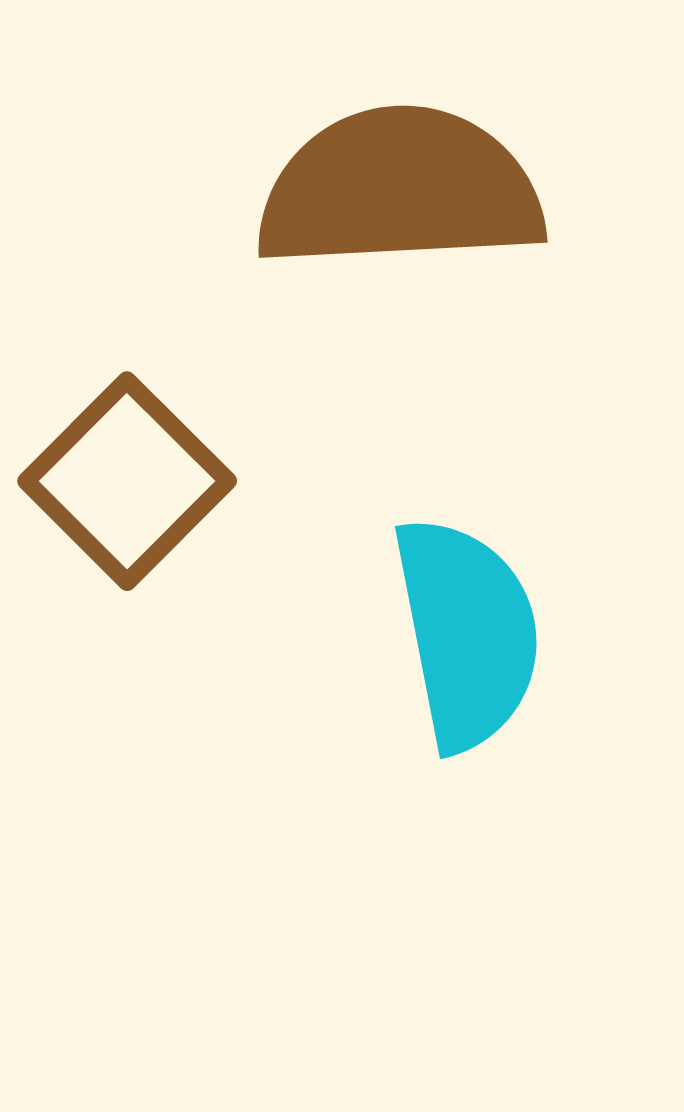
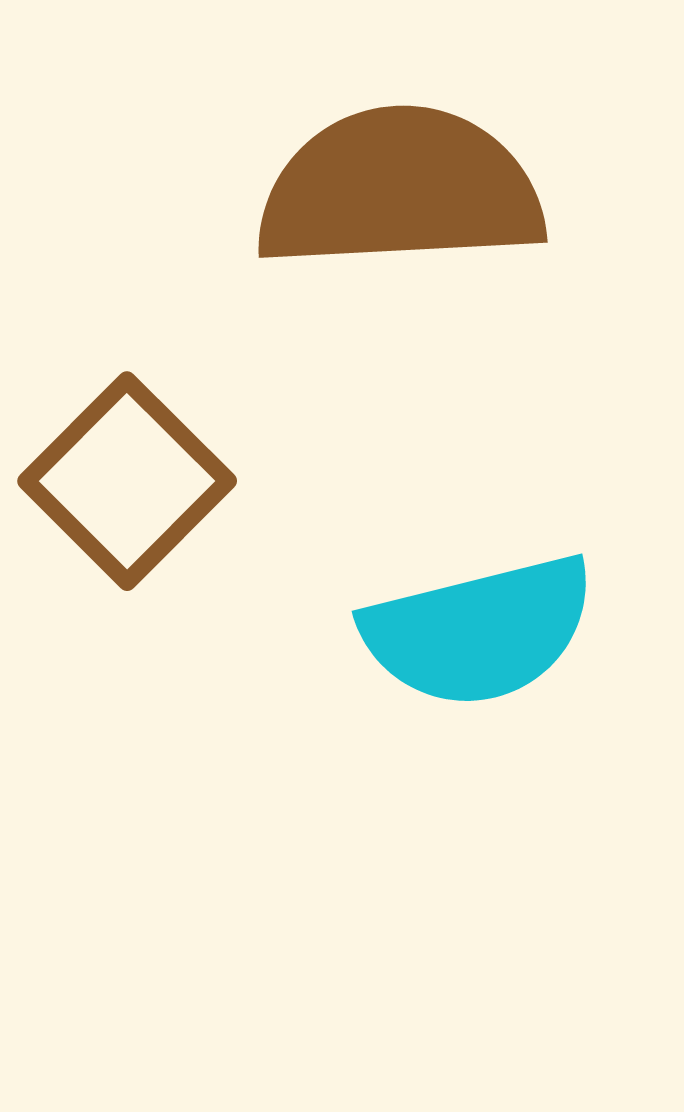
cyan semicircle: moved 12 px right, 2 px up; rotated 87 degrees clockwise
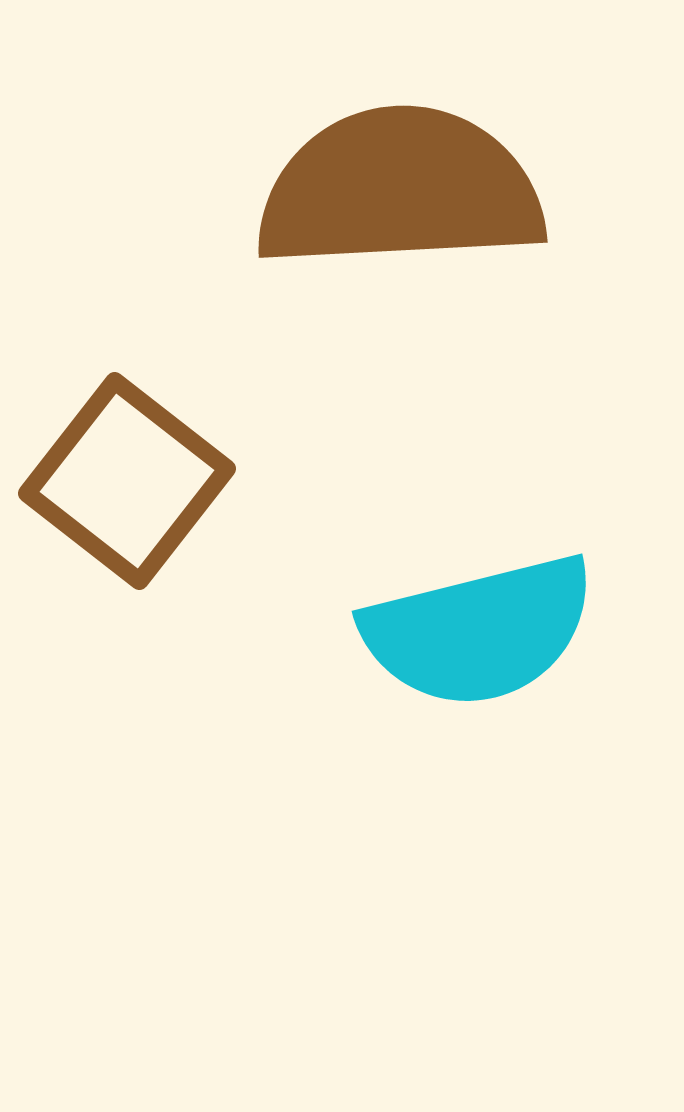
brown square: rotated 7 degrees counterclockwise
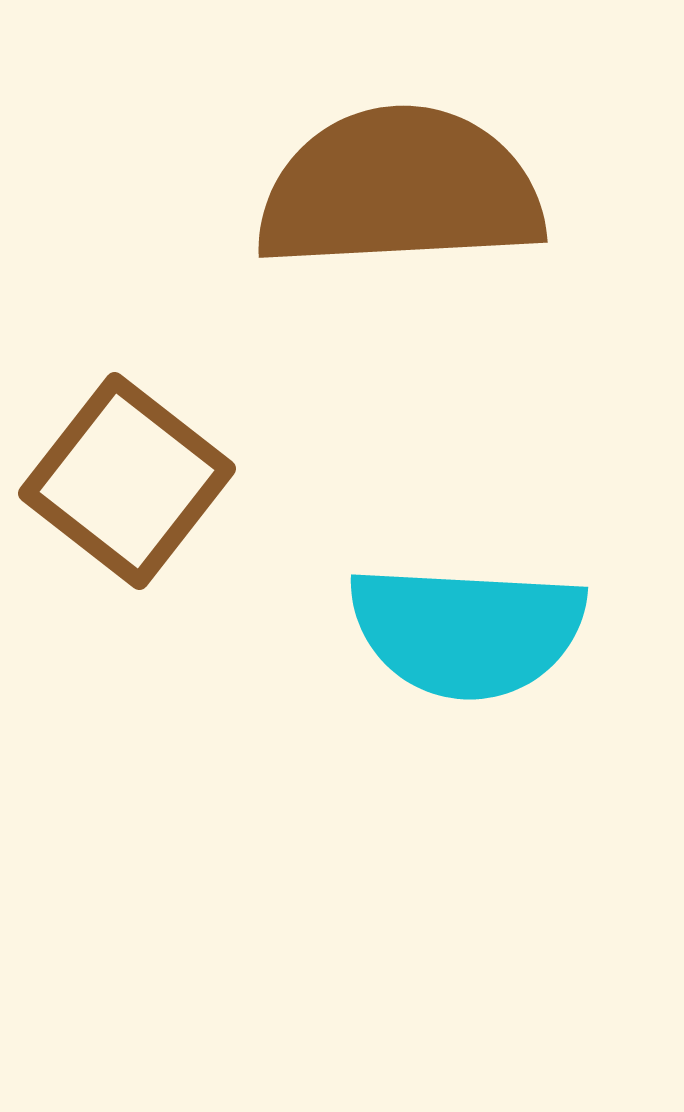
cyan semicircle: moved 12 px left; rotated 17 degrees clockwise
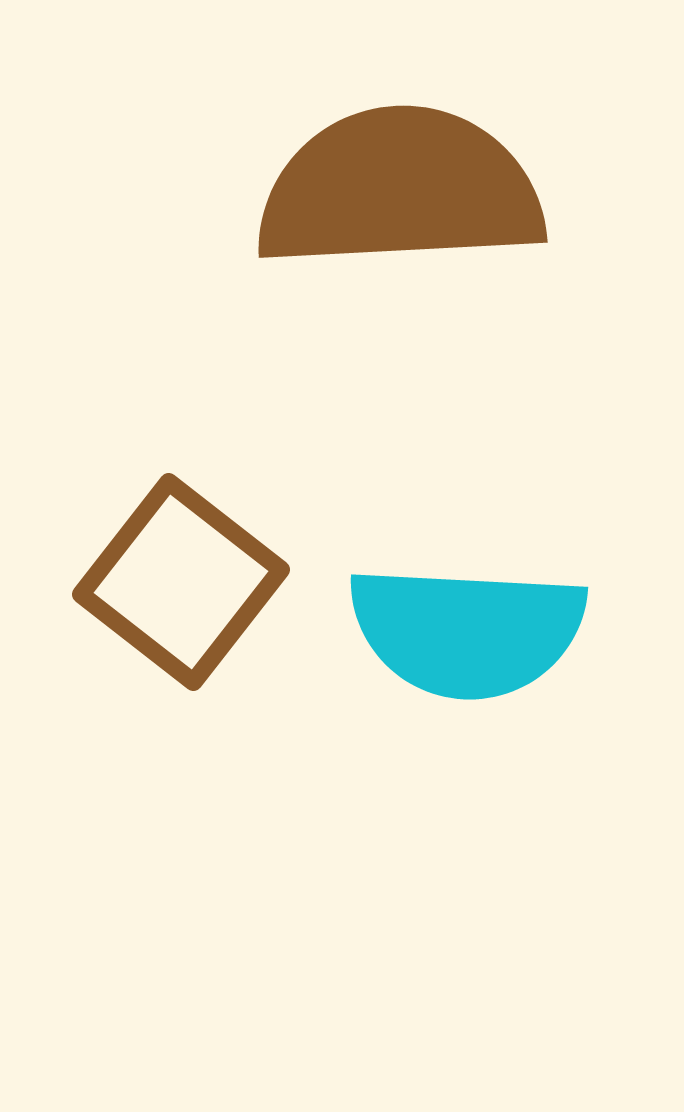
brown square: moved 54 px right, 101 px down
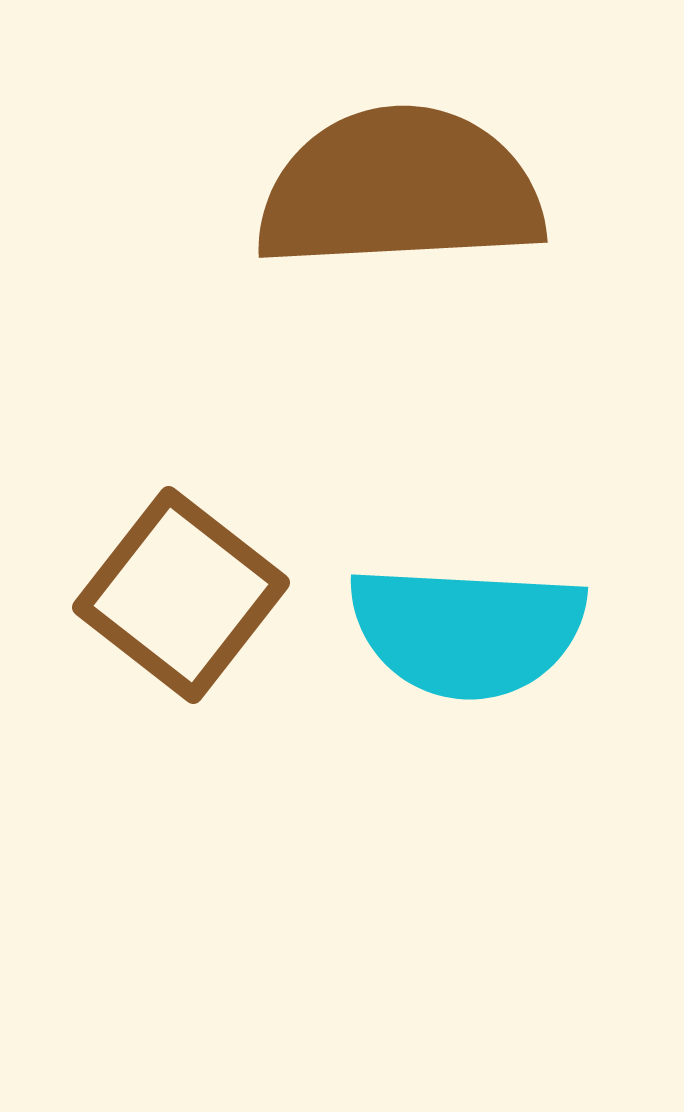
brown square: moved 13 px down
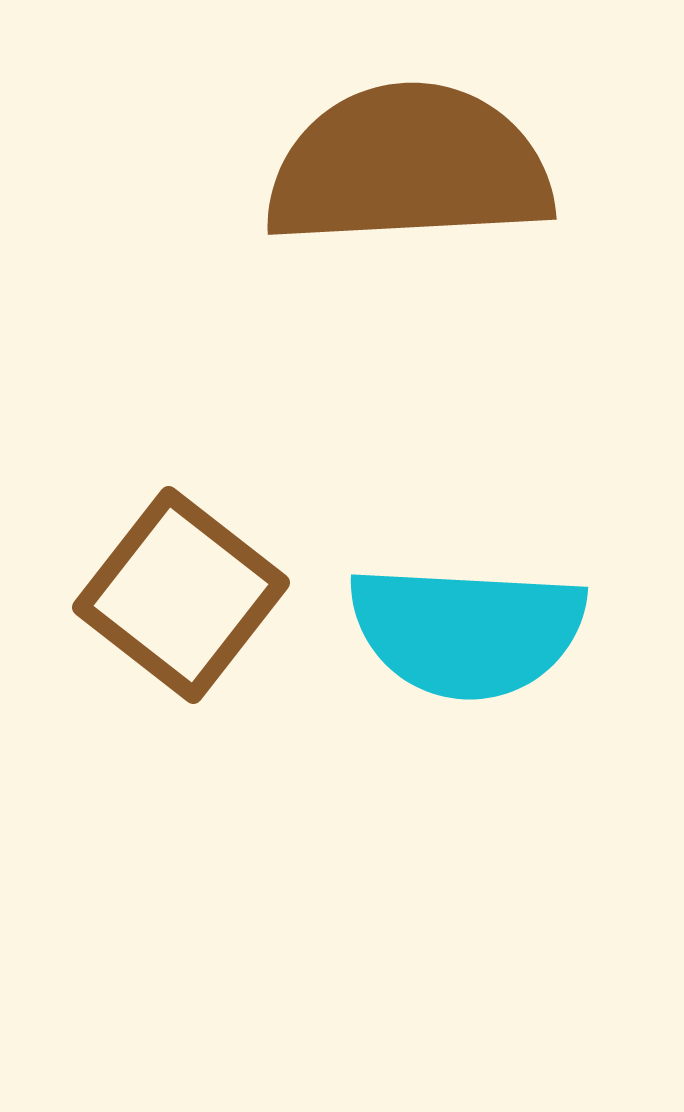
brown semicircle: moved 9 px right, 23 px up
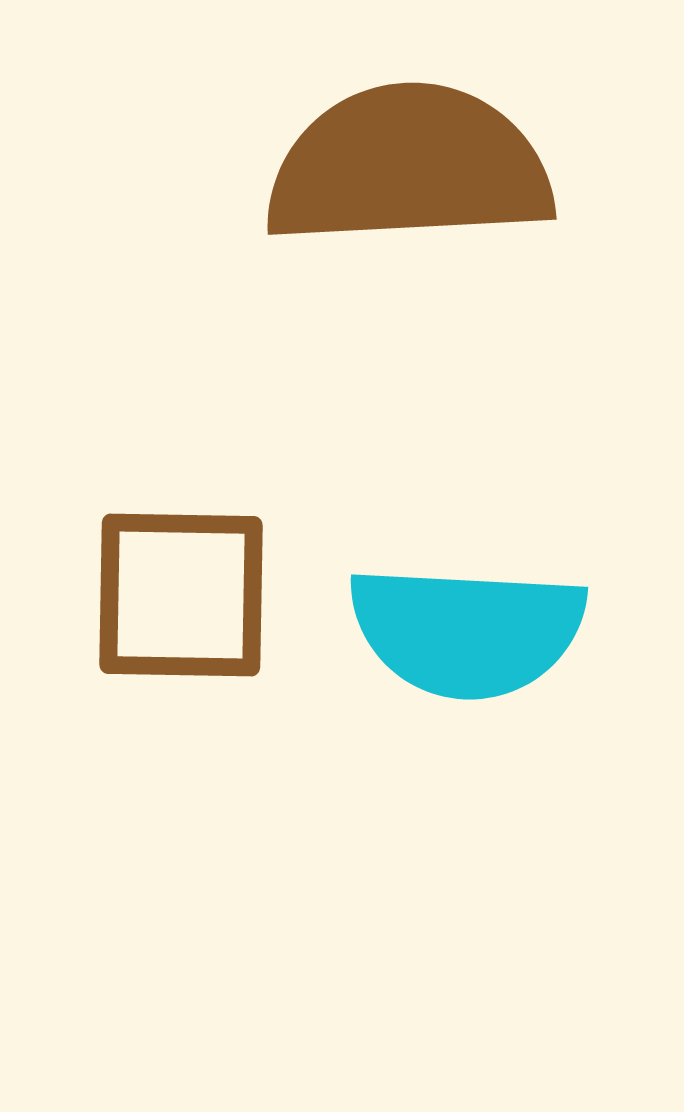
brown square: rotated 37 degrees counterclockwise
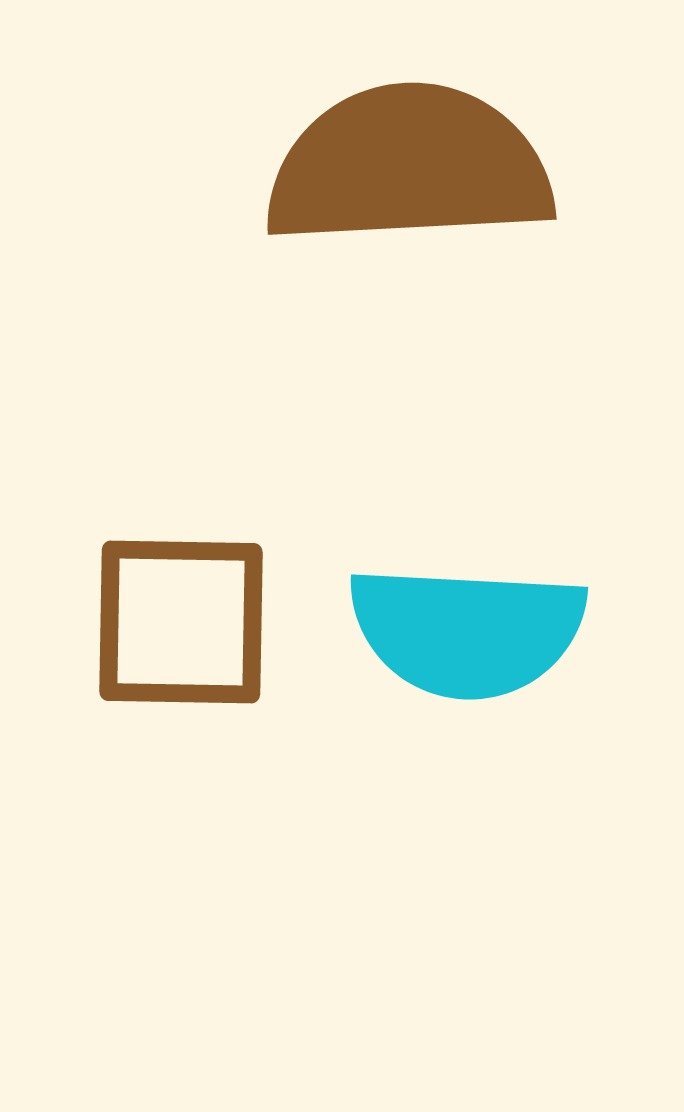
brown square: moved 27 px down
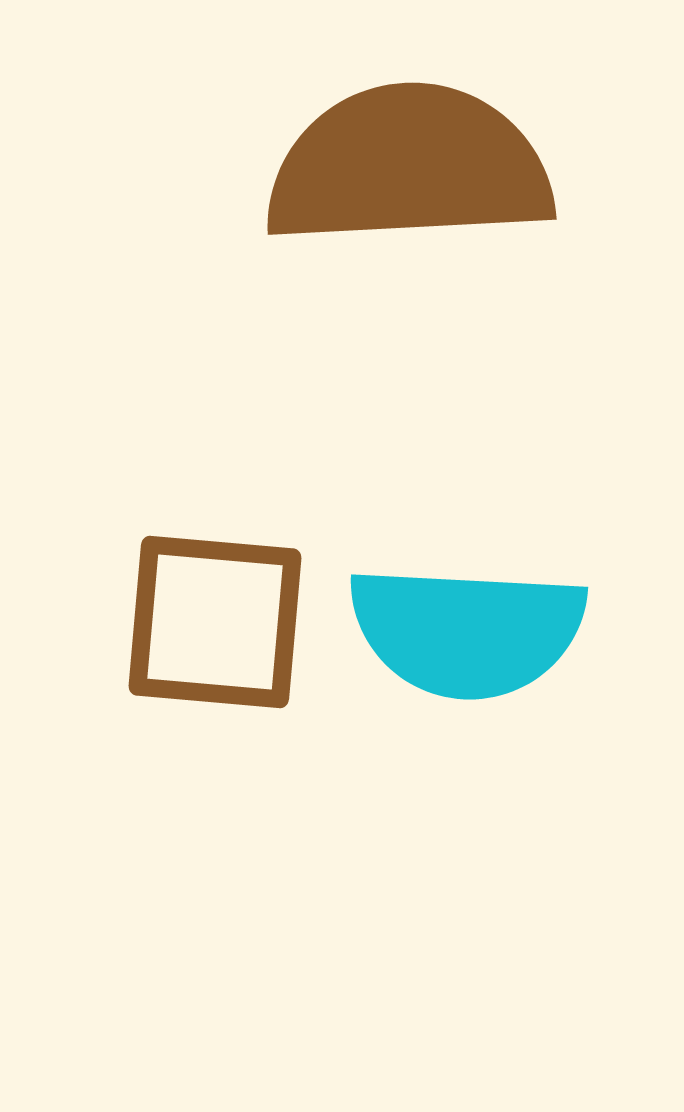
brown square: moved 34 px right; rotated 4 degrees clockwise
